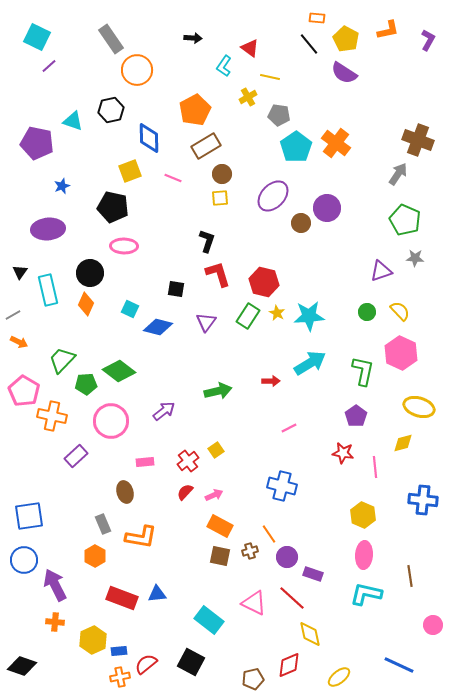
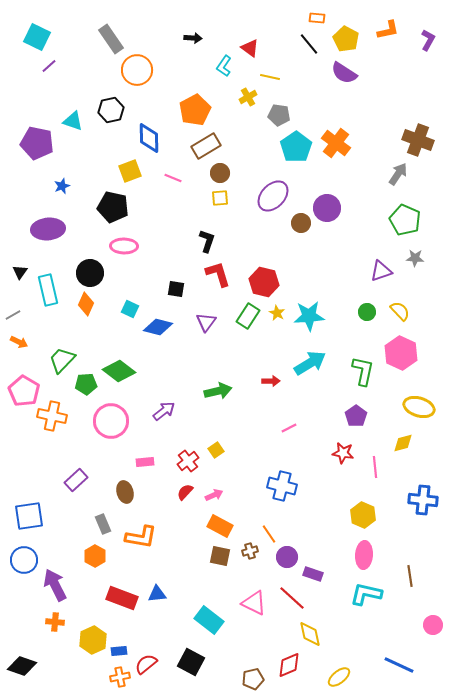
brown circle at (222, 174): moved 2 px left, 1 px up
purple rectangle at (76, 456): moved 24 px down
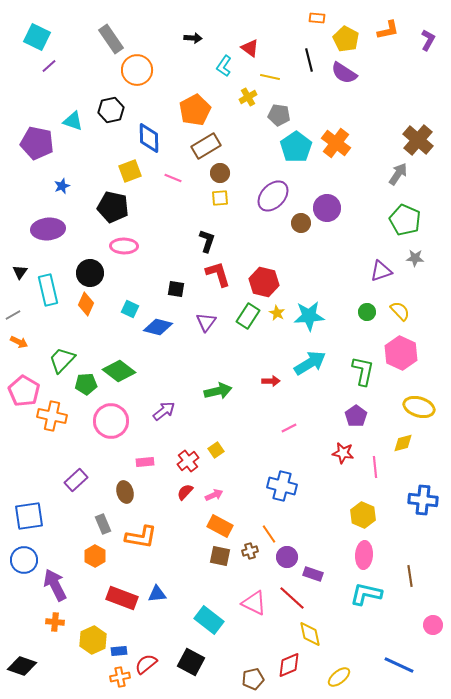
black line at (309, 44): moved 16 px down; rotated 25 degrees clockwise
brown cross at (418, 140): rotated 20 degrees clockwise
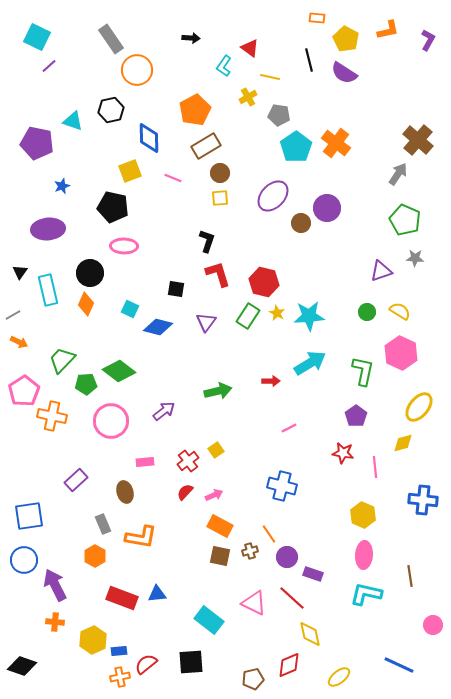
black arrow at (193, 38): moved 2 px left
yellow semicircle at (400, 311): rotated 15 degrees counterclockwise
pink pentagon at (24, 391): rotated 8 degrees clockwise
yellow ellipse at (419, 407): rotated 68 degrees counterclockwise
black square at (191, 662): rotated 32 degrees counterclockwise
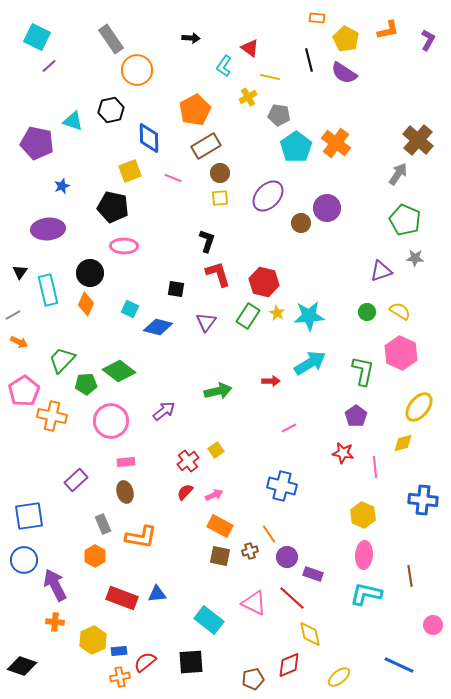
purple ellipse at (273, 196): moved 5 px left
pink rectangle at (145, 462): moved 19 px left
red semicircle at (146, 664): moved 1 px left, 2 px up
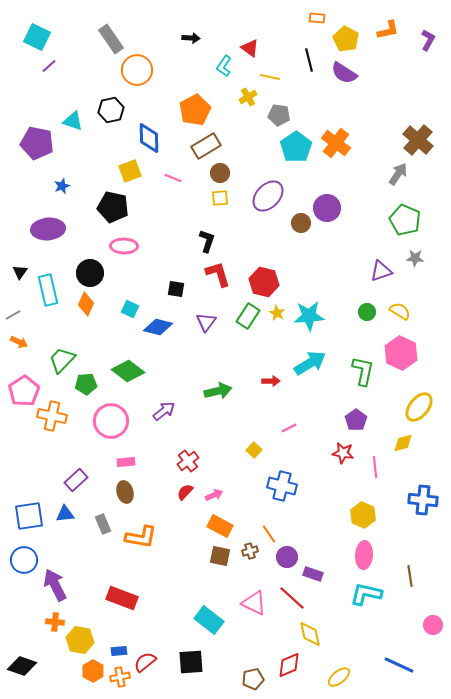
green diamond at (119, 371): moved 9 px right
purple pentagon at (356, 416): moved 4 px down
yellow square at (216, 450): moved 38 px right; rotated 14 degrees counterclockwise
orange hexagon at (95, 556): moved 2 px left, 115 px down
blue triangle at (157, 594): moved 92 px left, 80 px up
yellow hexagon at (93, 640): moved 13 px left; rotated 24 degrees counterclockwise
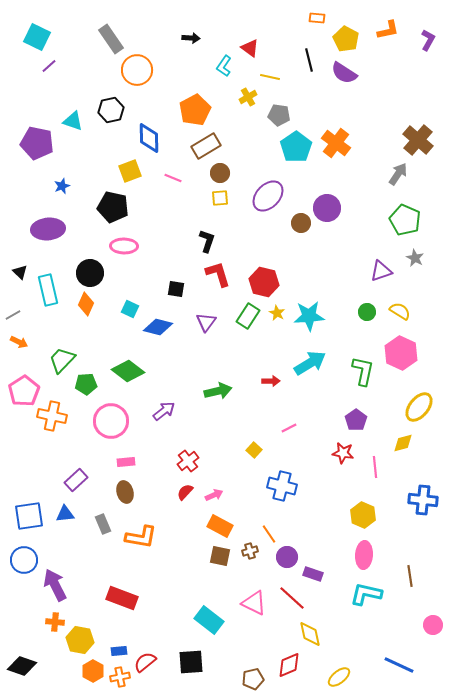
gray star at (415, 258): rotated 24 degrees clockwise
black triangle at (20, 272): rotated 21 degrees counterclockwise
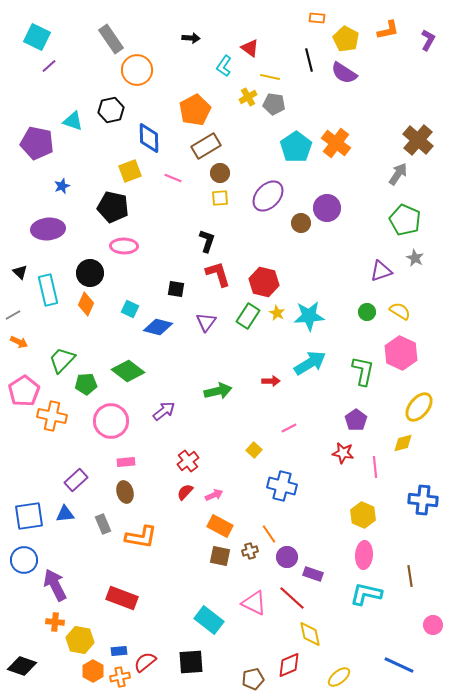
gray pentagon at (279, 115): moved 5 px left, 11 px up
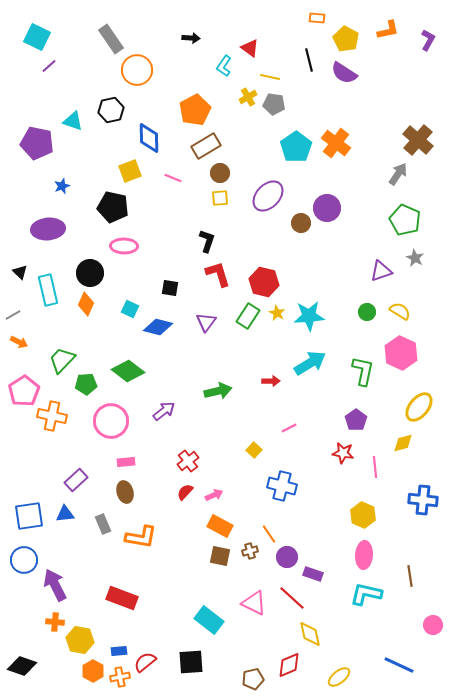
black square at (176, 289): moved 6 px left, 1 px up
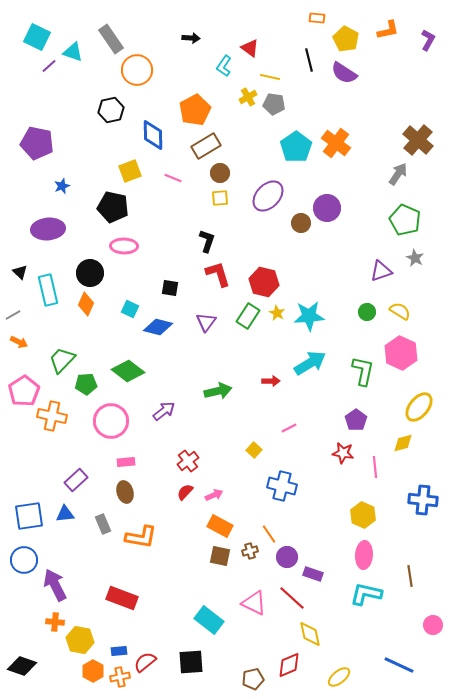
cyan triangle at (73, 121): moved 69 px up
blue diamond at (149, 138): moved 4 px right, 3 px up
